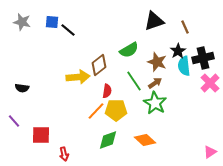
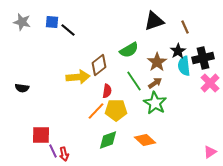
brown star: rotated 18 degrees clockwise
purple line: moved 39 px right, 30 px down; rotated 16 degrees clockwise
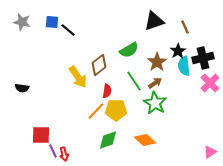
yellow arrow: rotated 60 degrees clockwise
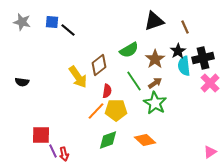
brown star: moved 2 px left, 3 px up
black semicircle: moved 6 px up
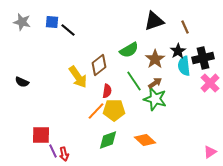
black semicircle: rotated 16 degrees clockwise
green star: moved 4 px up; rotated 15 degrees counterclockwise
yellow pentagon: moved 2 px left
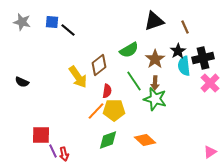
brown arrow: rotated 128 degrees clockwise
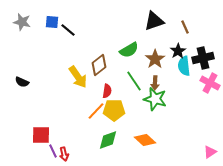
pink cross: rotated 18 degrees counterclockwise
